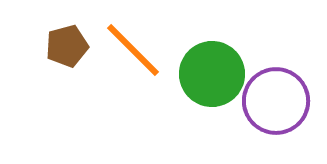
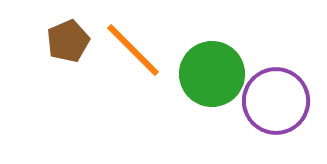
brown pentagon: moved 1 px right, 5 px up; rotated 9 degrees counterclockwise
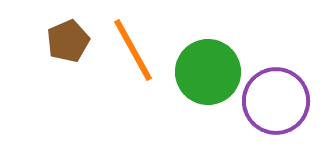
orange line: rotated 16 degrees clockwise
green circle: moved 4 px left, 2 px up
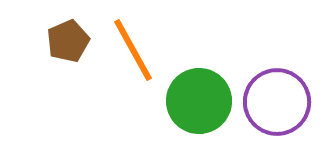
green circle: moved 9 px left, 29 px down
purple circle: moved 1 px right, 1 px down
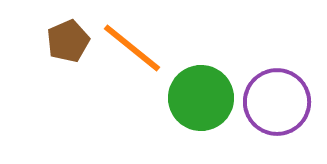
orange line: moved 1 px left, 2 px up; rotated 22 degrees counterclockwise
green circle: moved 2 px right, 3 px up
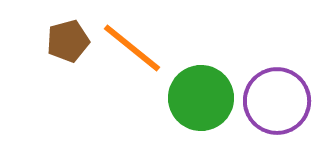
brown pentagon: rotated 9 degrees clockwise
purple circle: moved 1 px up
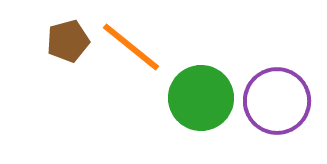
orange line: moved 1 px left, 1 px up
